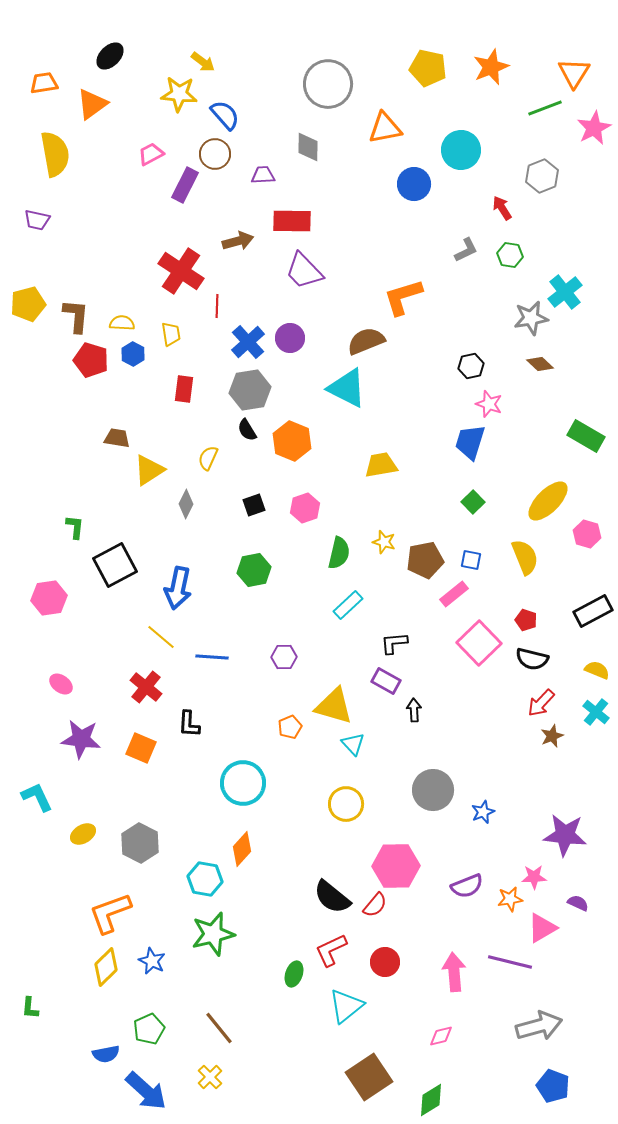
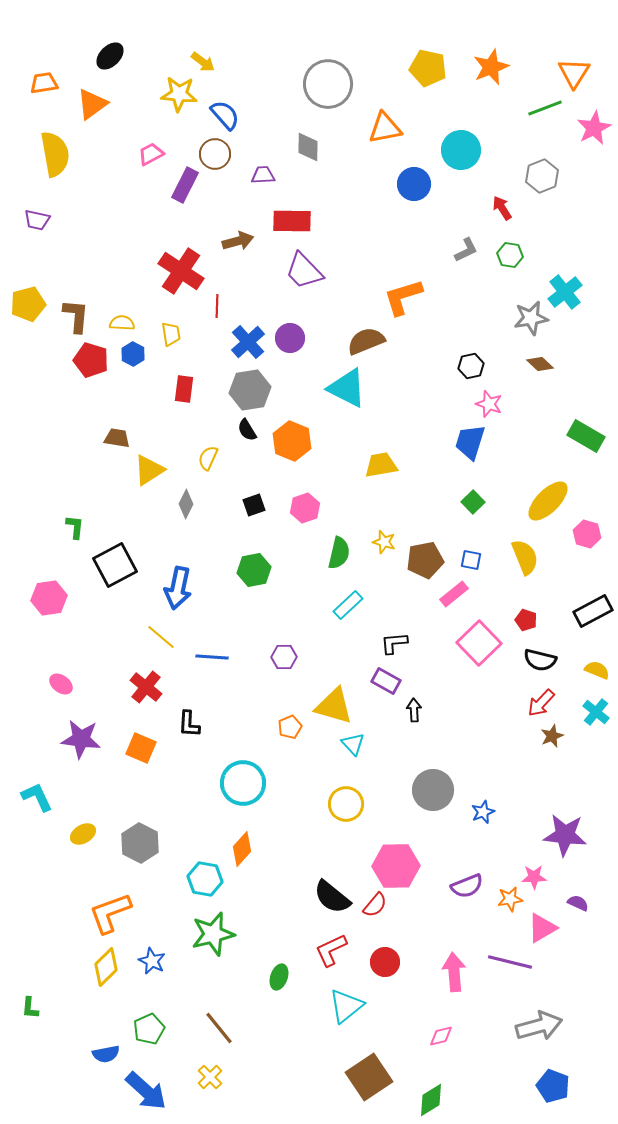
black semicircle at (532, 659): moved 8 px right, 1 px down
green ellipse at (294, 974): moved 15 px left, 3 px down
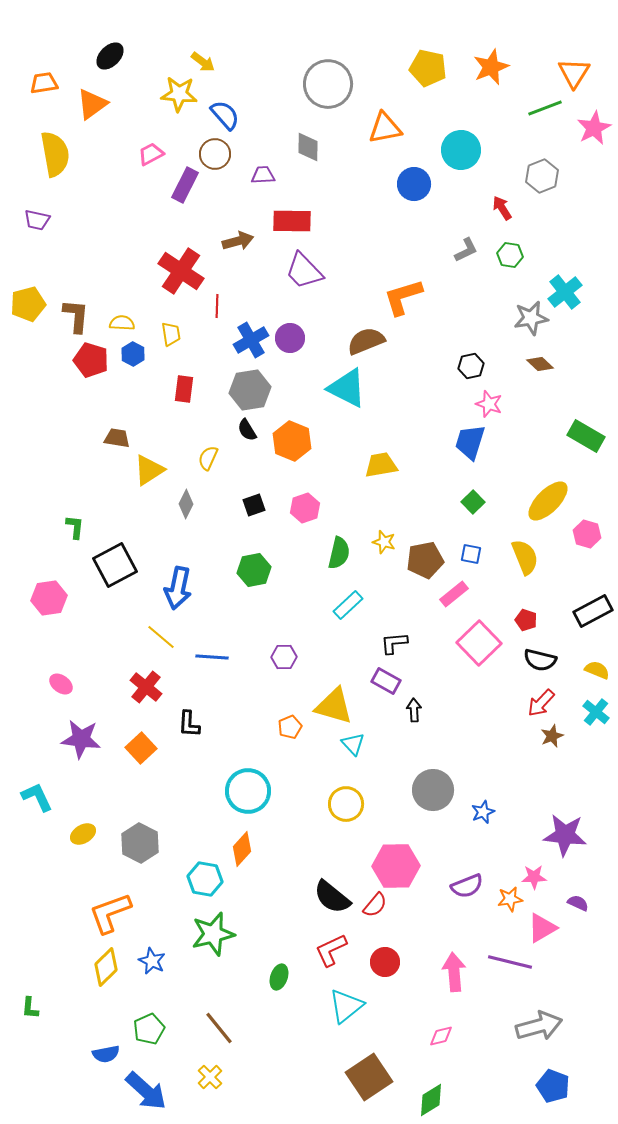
blue cross at (248, 342): moved 3 px right, 2 px up; rotated 12 degrees clockwise
blue square at (471, 560): moved 6 px up
orange square at (141, 748): rotated 24 degrees clockwise
cyan circle at (243, 783): moved 5 px right, 8 px down
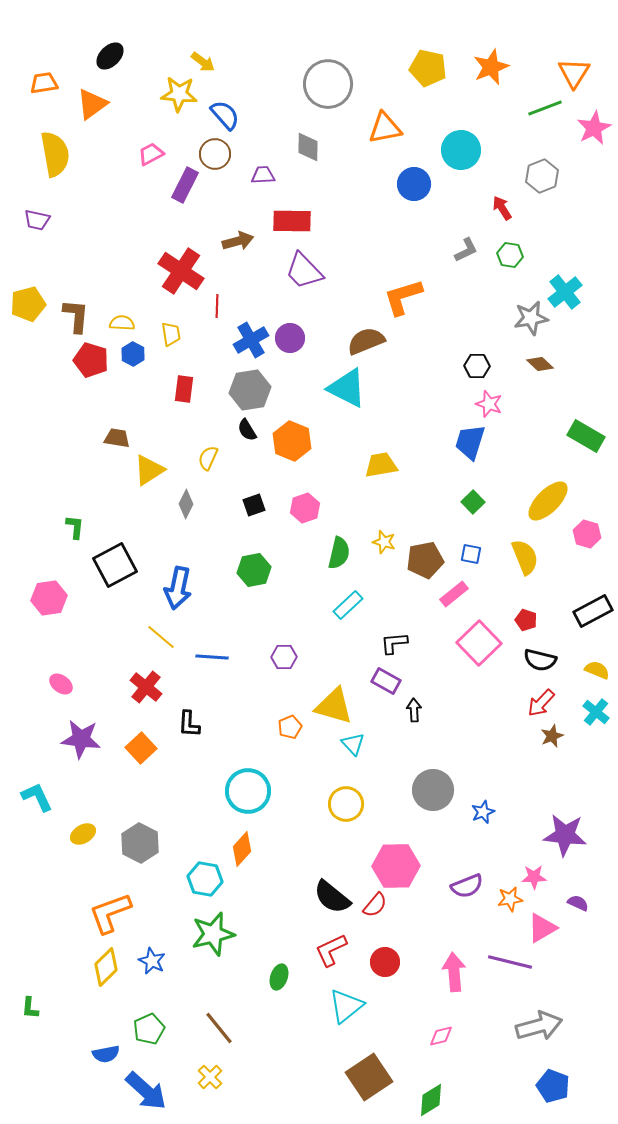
black hexagon at (471, 366): moved 6 px right; rotated 15 degrees clockwise
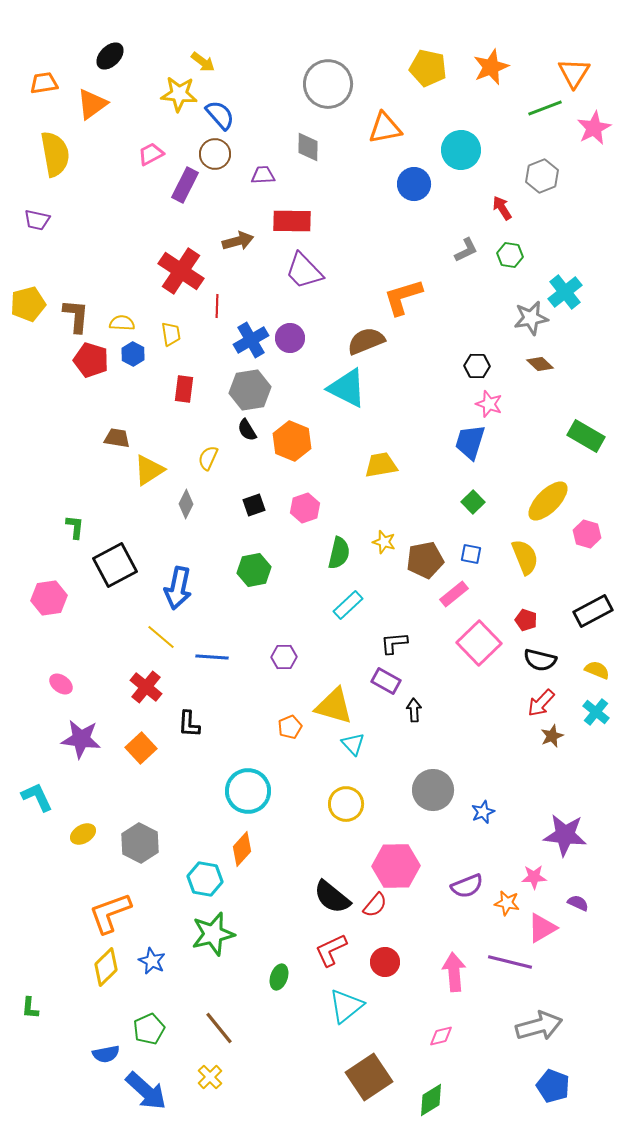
blue semicircle at (225, 115): moved 5 px left
orange star at (510, 899): moved 3 px left, 4 px down; rotated 20 degrees clockwise
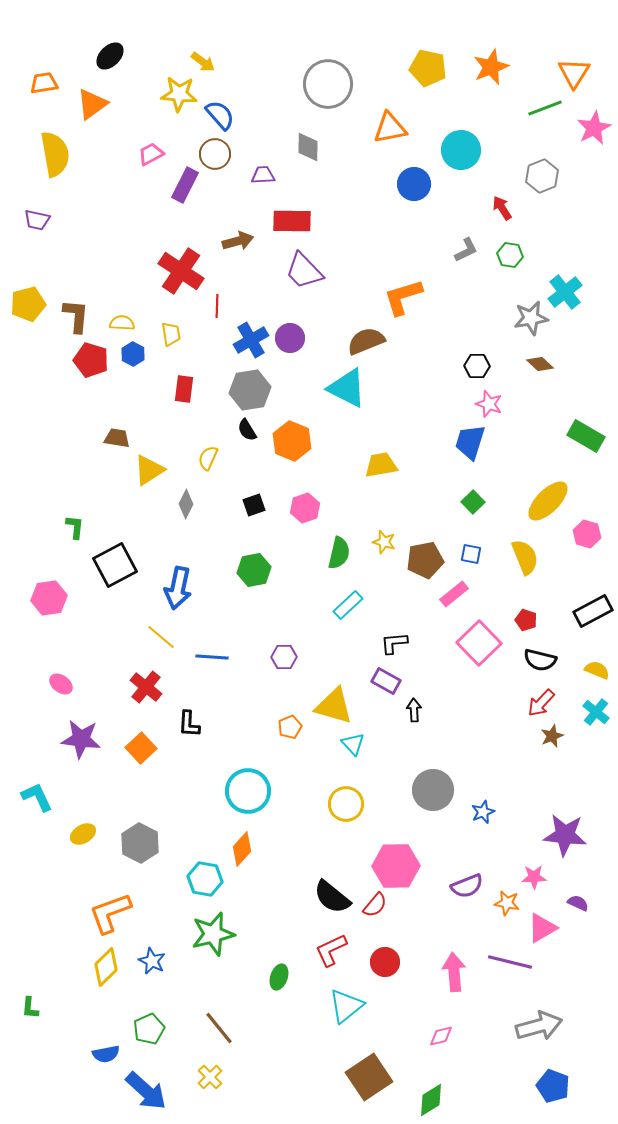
orange triangle at (385, 128): moved 5 px right
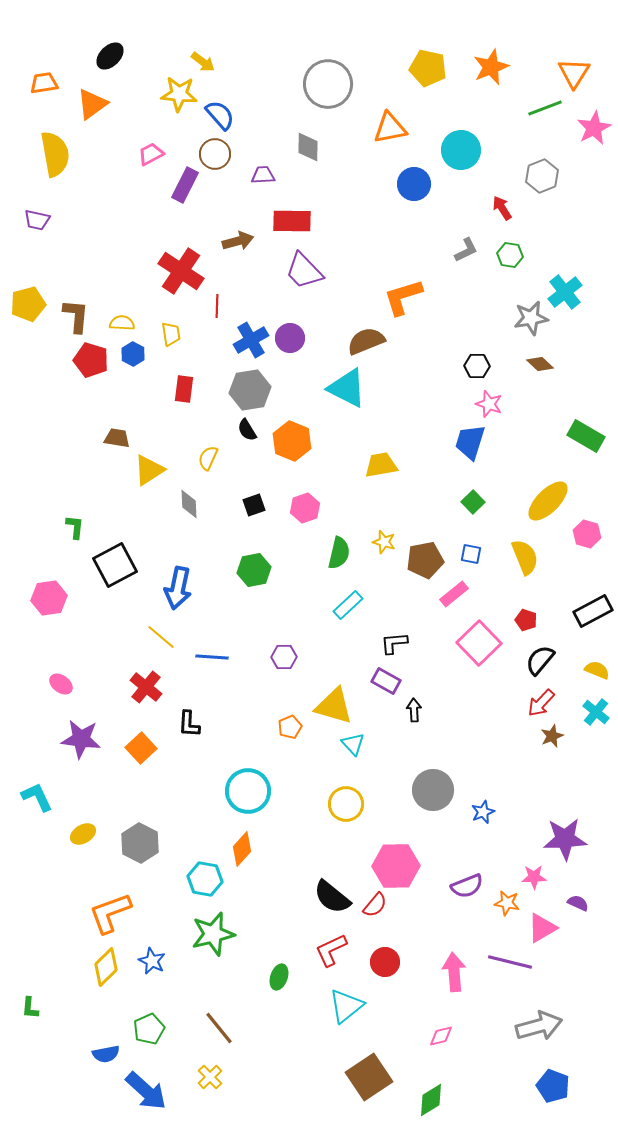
gray diamond at (186, 504): moved 3 px right; rotated 28 degrees counterclockwise
black semicircle at (540, 660): rotated 116 degrees clockwise
purple star at (565, 835): moved 4 px down; rotated 9 degrees counterclockwise
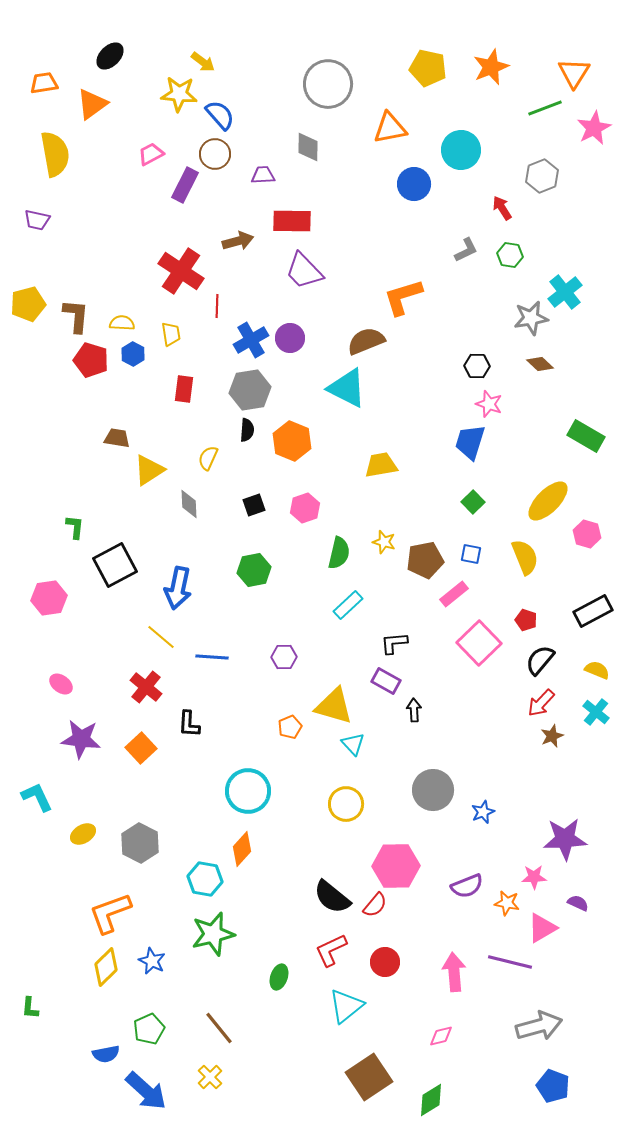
black semicircle at (247, 430): rotated 145 degrees counterclockwise
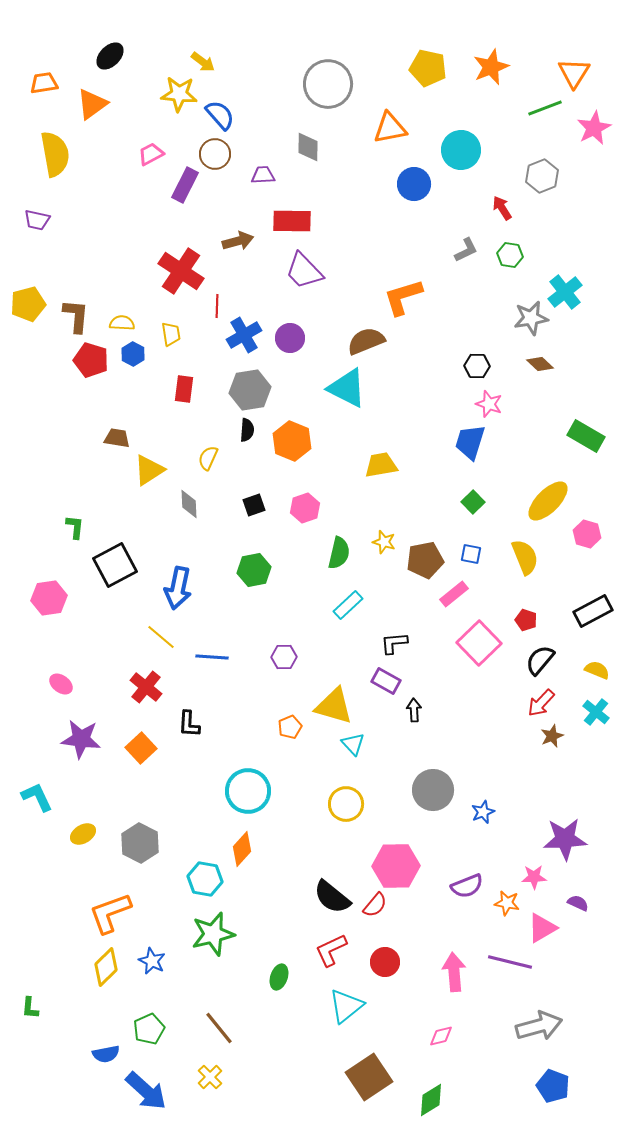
blue cross at (251, 340): moved 7 px left, 5 px up
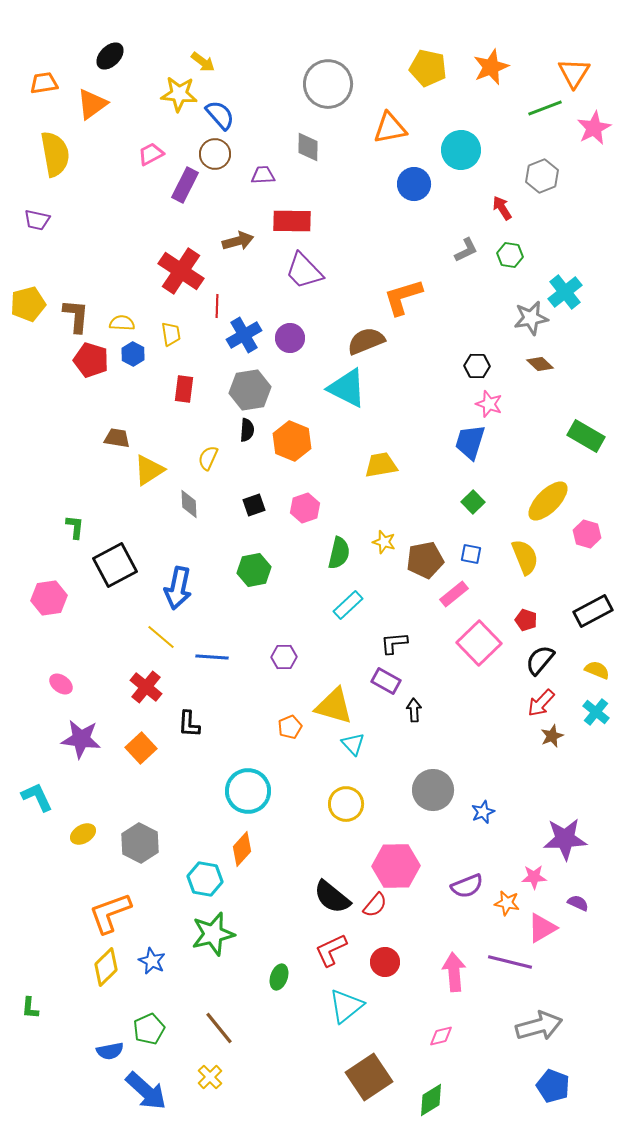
blue semicircle at (106, 1054): moved 4 px right, 3 px up
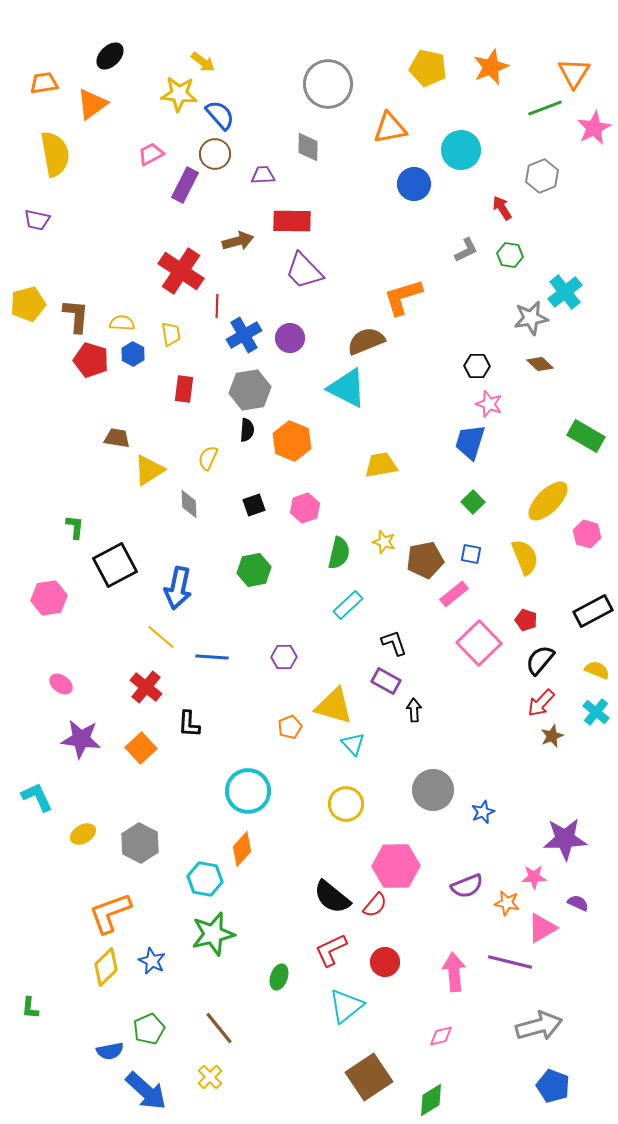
black L-shape at (394, 643): rotated 76 degrees clockwise
